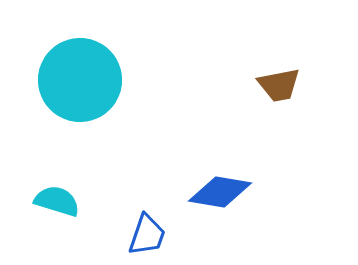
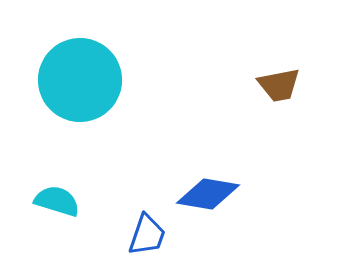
blue diamond: moved 12 px left, 2 px down
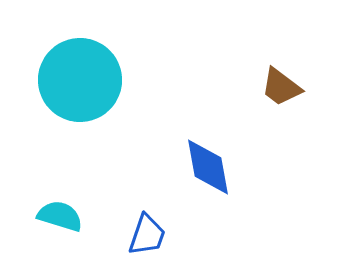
brown trapezoid: moved 2 px right, 2 px down; rotated 48 degrees clockwise
blue diamond: moved 27 px up; rotated 70 degrees clockwise
cyan semicircle: moved 3 px right, 15 px down
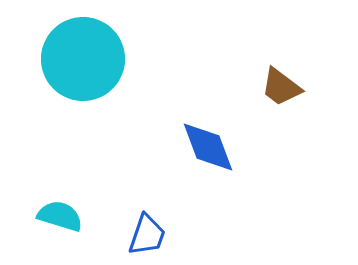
cyan circle: moved 3 px right, 21 px up
blue diamond: moved 20 px up; rotated 10 degrees counterclockwise
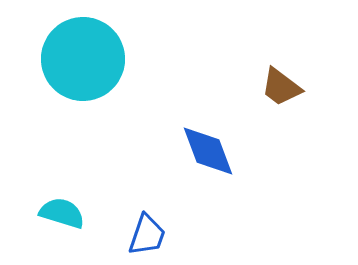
blue diamond: moved 4 px down
cyan semicircle: moved 2 px right, 3 px up
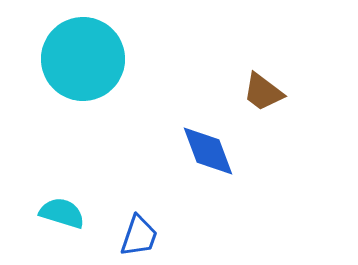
brown trapezoid: moved 18 px left, 5 px down
blue trapezoid: moved 8 px left, 1 px down
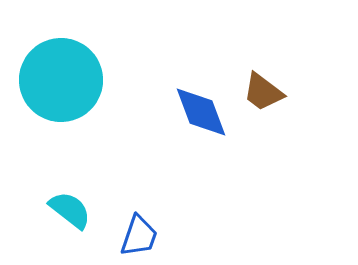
cyan circle: moved 22 px left, 21 px down
blue diamond: moved 7 px left, 39 px up
cyan semicircle: moved 8 px right, 3 px up; rotated 21 degrees clockwise
